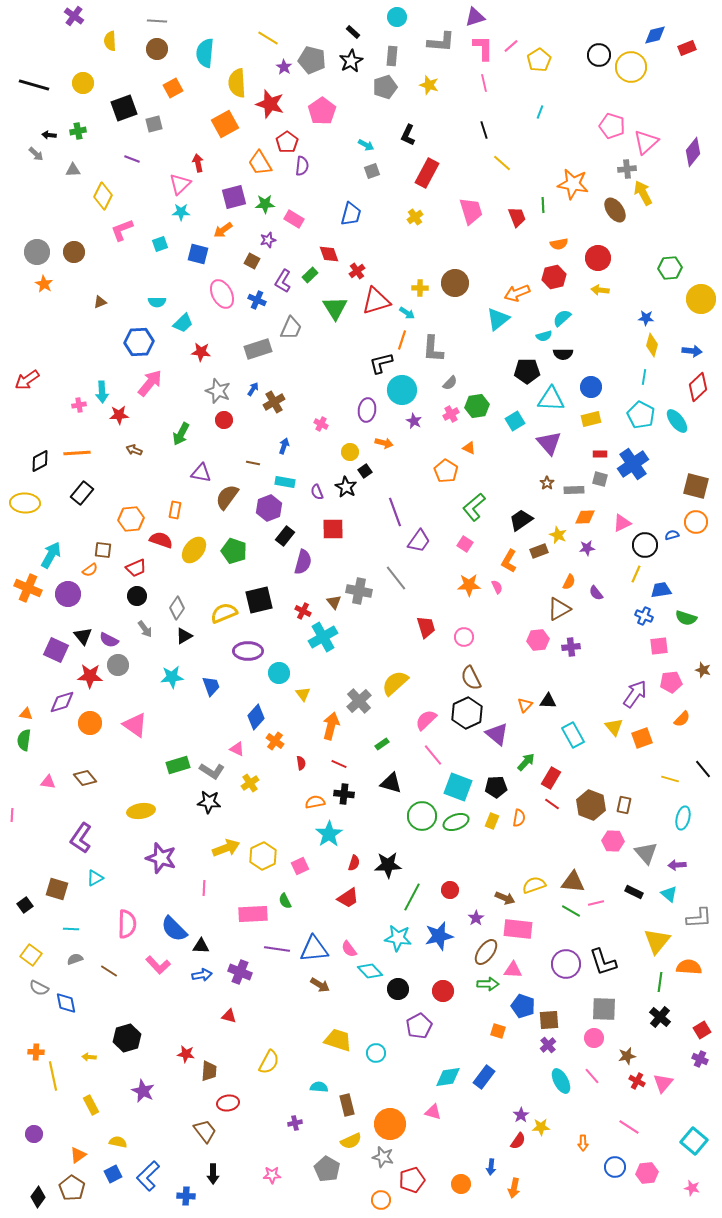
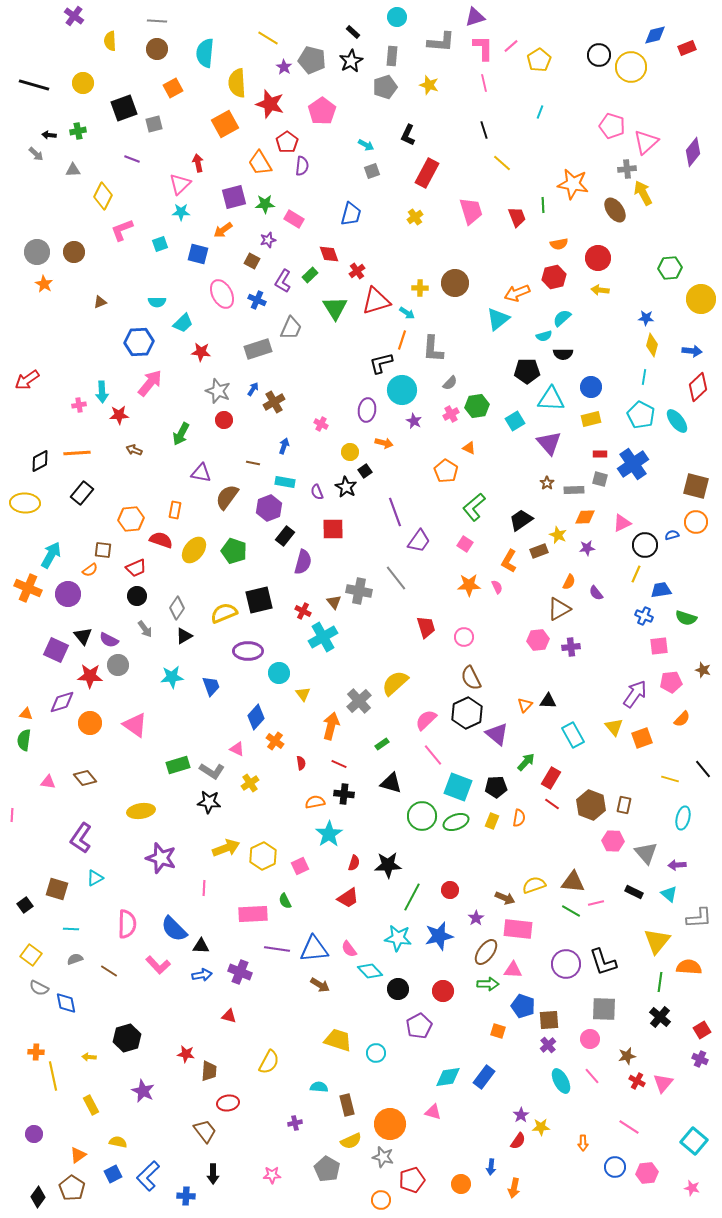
pink circle at (594, 1038): moved 4 px left, 1 px down
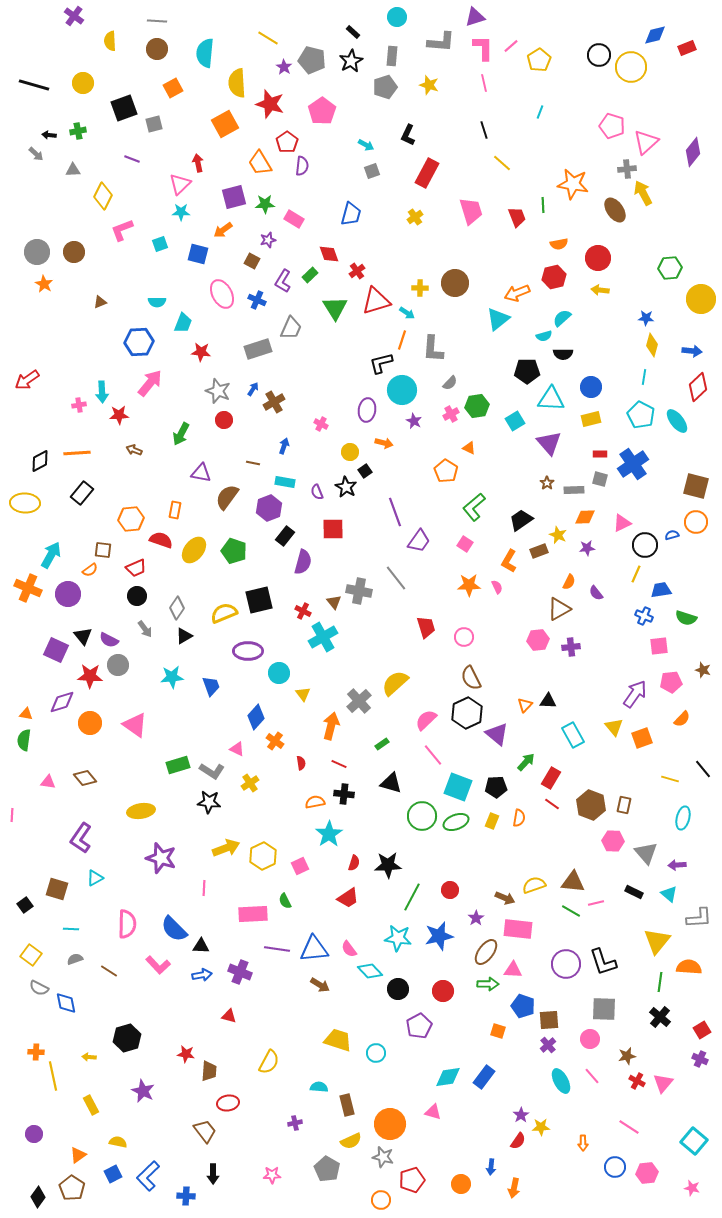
cyan trapezoid at (183, 323): rotated 25 degrees counterclockwise
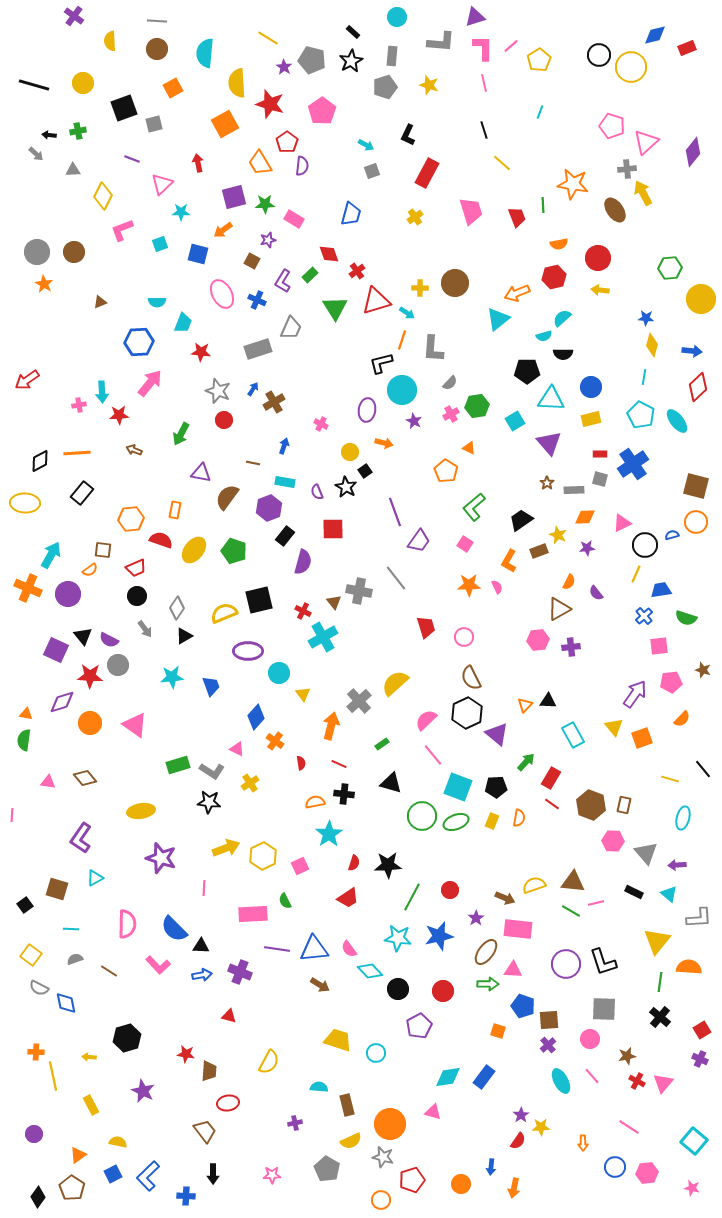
pink triangle at (180, 184): moved 18 px left
blue cross at (644, 616): rotated 24 degrees clockwise
